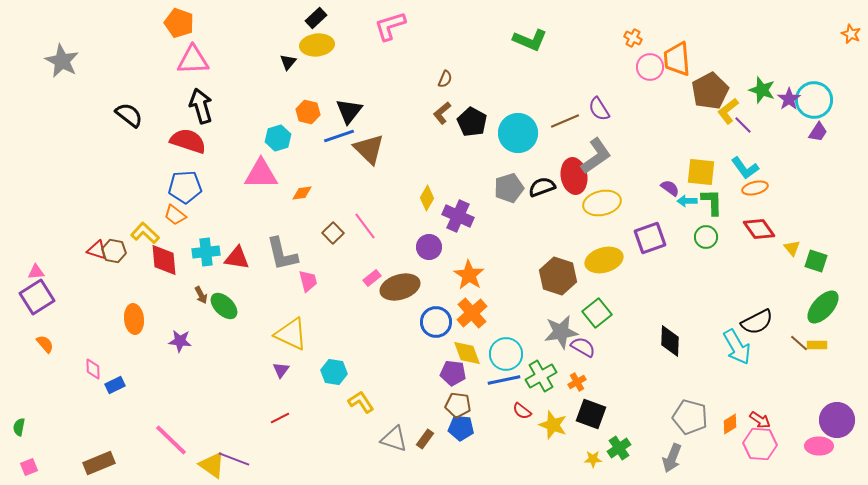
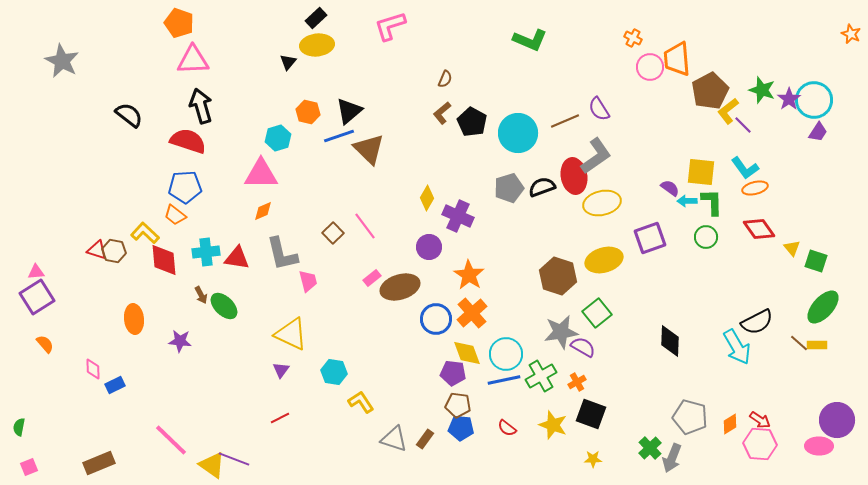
black triangle at (349, 111): rotated 12 degrees clockwise
orange diamond at (302, 193): moved 39 px left, 18 px down; rotated 15 degrees counterclockwise
blue circle at (436, 322): moved 3 px up
red semicircle at (522, 411): moved 15 px left, 17 px down
green cross at (619, 448): moved 31 px right; rotated 10 degrees counterclockwise
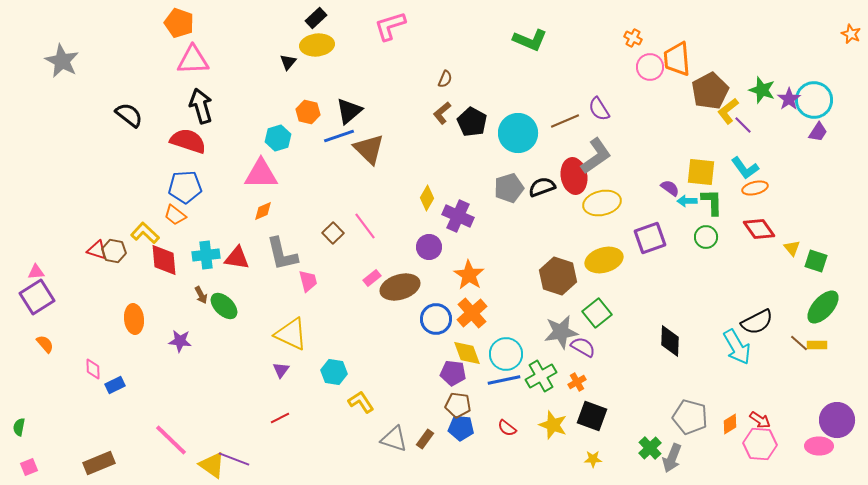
cyan cross at (206, 252): moved 3 px down
black square at (591, 414): moved 1 px right, 2 px down
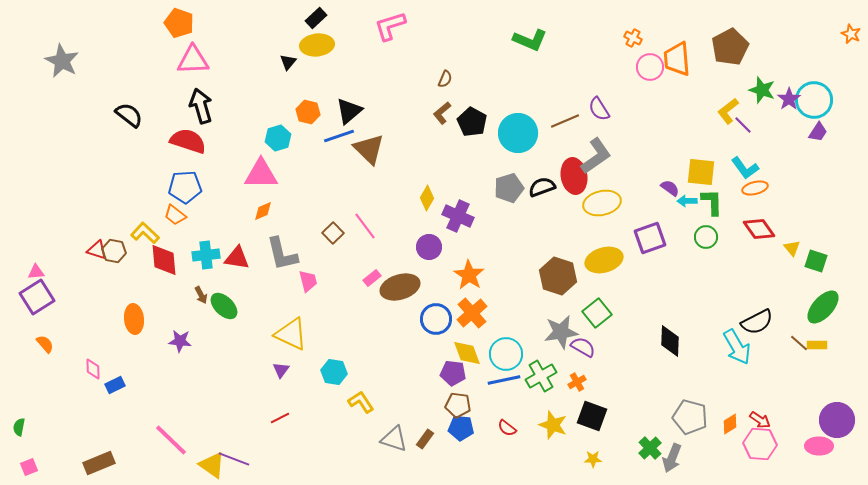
brown pentagon at (710, 91): moved 20 px right, 44 px up
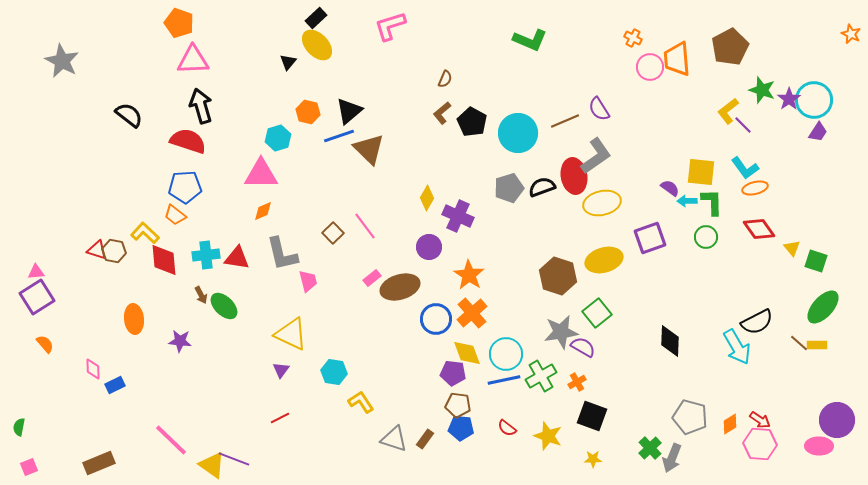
yellow ellipse at (317, 45): rotated 52 degrees clockwise
yellow star at (553, 425): moved 5 px left, 11 px down
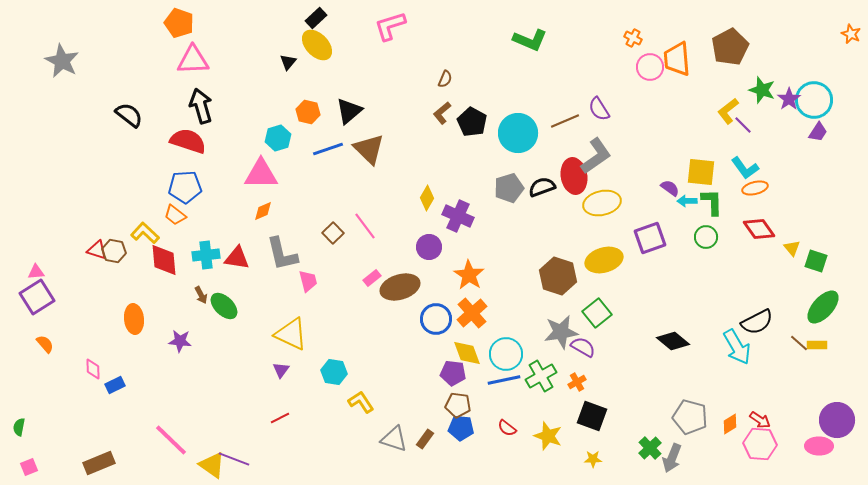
blue line at (339, 136): moved 11 px left, 13 px down
black diamond at (670, 341): moved 3 px right; rotated 52 degrees counterclockwise
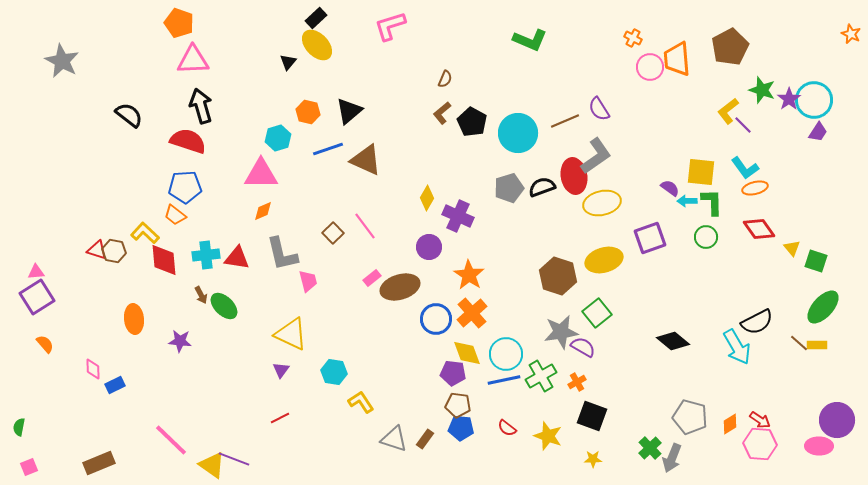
brown triangle at (369, 149): moved 3 px left, 11 px down; rotated 20 degrees counterclockwise
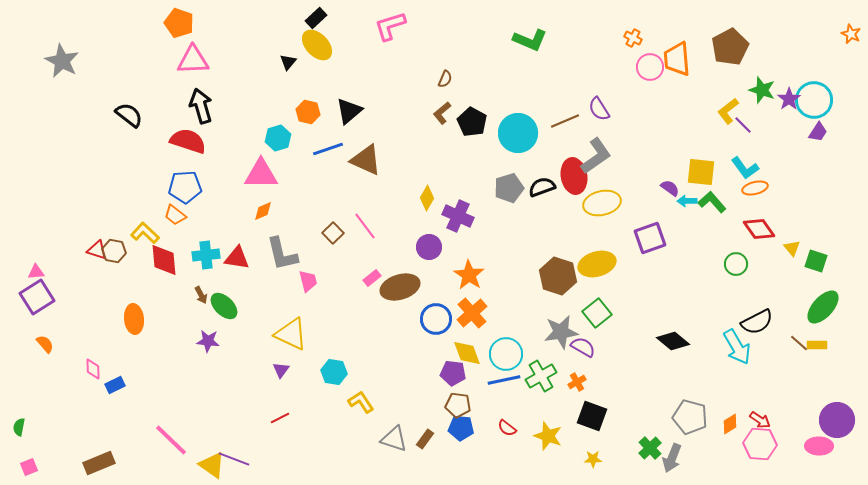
green L-shape at (712, 202): rotated 40 degrees counterclockwise
green circle at (706, 237): moved 30 px right, 27 px down
yellow ellipse at (604, 260): moved 7 px left, 4 px down
purple star at (180, 341): moved 28 px right
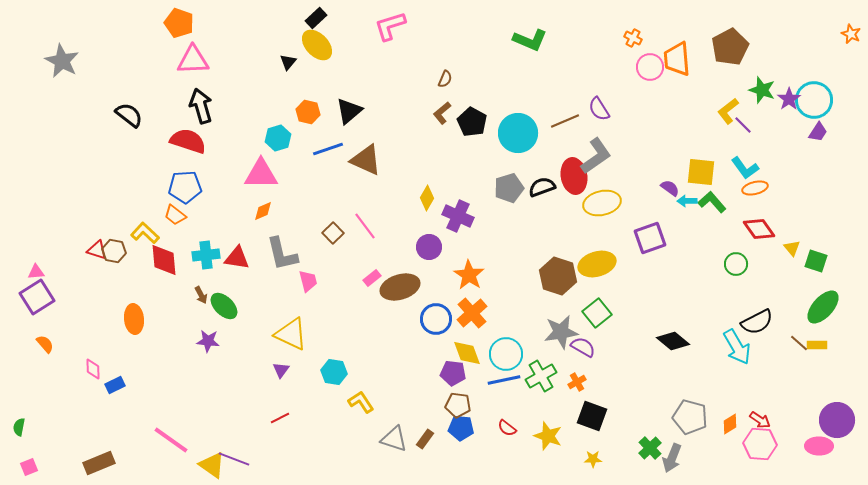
pink line at (171, 440): rotated 9 degrees counterclockwise
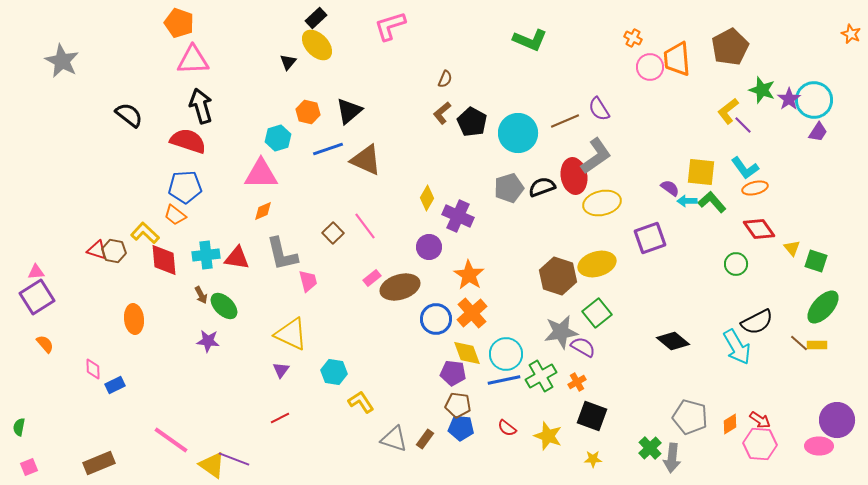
gray arrow at (672, 458): rotated 16 degrees counterclockwise
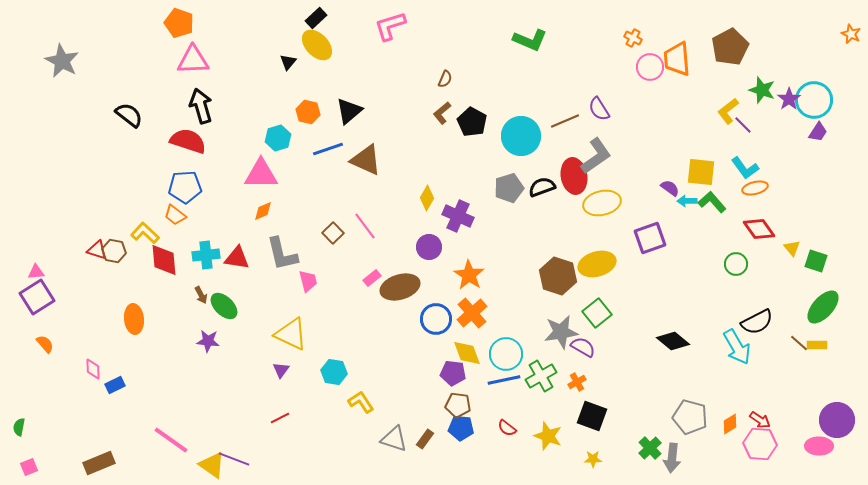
cyan circle at (518, 133): moved 3 px right, 3 px down
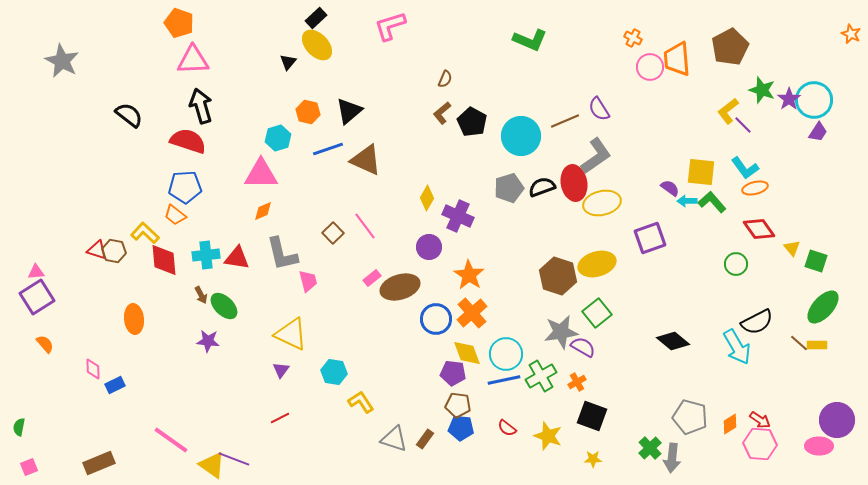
red ellipse at (574, 176): moved 7 px down
